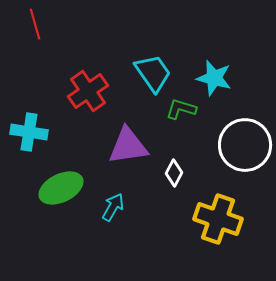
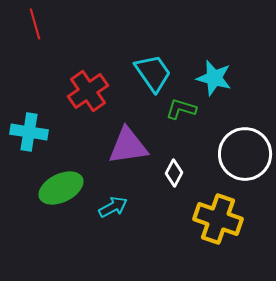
white circle: moved 9 px down
cyan arrow: rotated 32 degrees clockwise
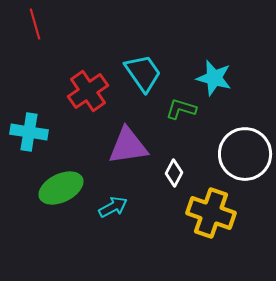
cyan trapezoid: moved 10 px left
yellow cross: moved 7 px left, 6 px up
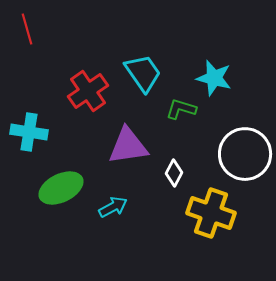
red line: moved 8 px left, 5 px down
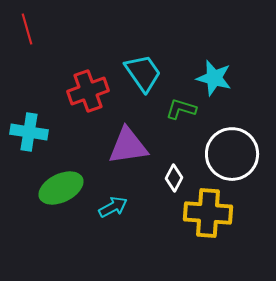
red cross: rotated 15 degrees clockwise
white circle: moved 13 px left
white diamond: moved 5 px down
yellow cross: moved 3 px left; rotated 15 degrees counterclockwise
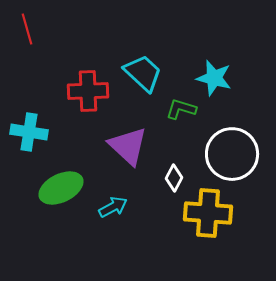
cyan trapezoid: rotated 12 degrees counterclockwise
red cross: rotated 18 degrees clockwise
purple triangle: rotated 51 degrees clockwise
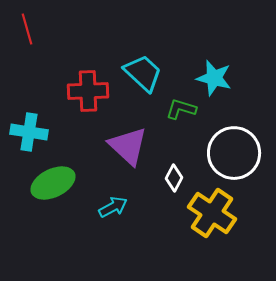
white circle: moved 2 px right, 1 px up
green ellipse: moved 8 px left, 5 px up
yellow cross: moved 4 px right; rotated 30 degrees clockwise
